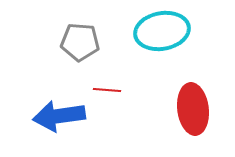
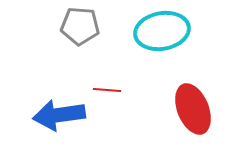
gray pentagon: moved 16 px up
red ellipse: rotated 15 degrees counterclockwise
blue arrow: moved 1 px up
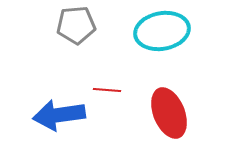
gray pentagon: moved 4 px left, 1 px up; rotated 9 degrees counterclockwise
red ellipse: moved 24 px left, 4 px down
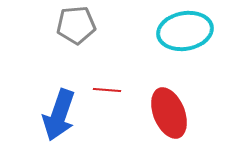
cyan ellipse: moved 23 px right
blue arrow: rotated 63 degrees counterclockwise
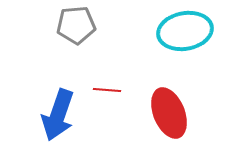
blue arrow: moved 1 px left
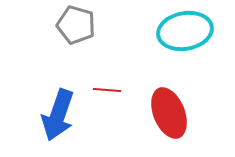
gray pentagon: rotated 21 degrees clockwise
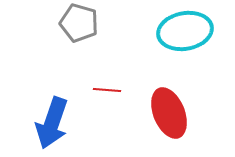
gray pentagon: moved 3 px right, 2 px up
blue arrow: moved 6 px left, 8 px down
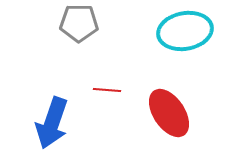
gray pentagon: rotated 15 degrees counterclockwise
red ellipse: rotated 12 degrees counterclockwise
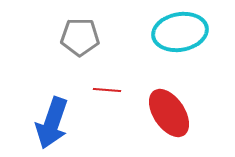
gray pentagon: moved 1 px right, 14 px down
cyan ellipse: moved 5 px left, 1 px down
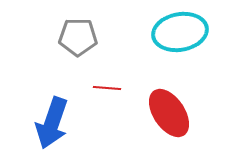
gray pentagon: moved 2 px left
red line: moved 2 px up
